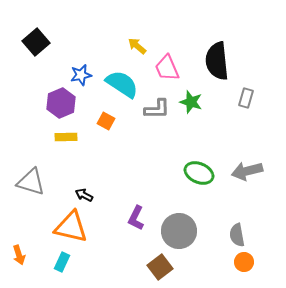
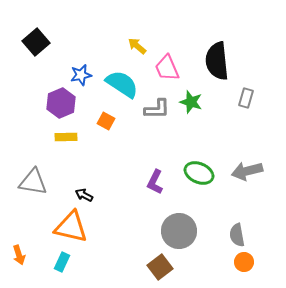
gray triangle: moved 2 px right; rotated 8 degrees counterclockwise
purple L-shape: moved 19 px right, 36 px up
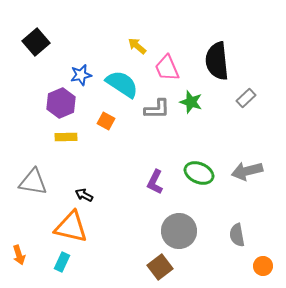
gray rectangle: rotated 30 degrees clockwise
orange circle: moved 19 px right, 4 px down
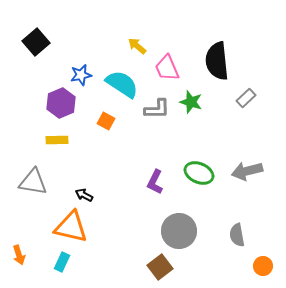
yellow rectangle: moved 9 px left, 3 px down
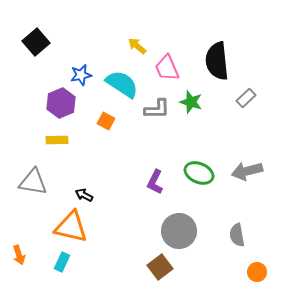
orange circle: moved 6 px left, 6 px down
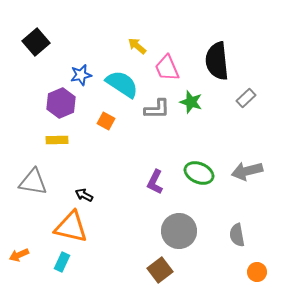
orange arrow: rotated 84 degrees clockwise
brown square: moved 3 px down
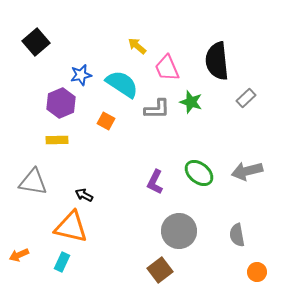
green ellipse: rotated 16 degrees clockwise
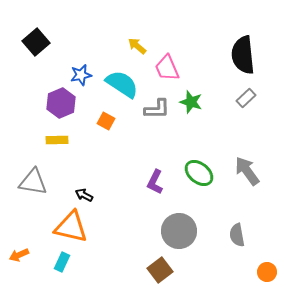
black semicircle: moved 26 px right, 6 px up
gray arrow: rotated 68 degrees clockwise
orange circle: moved 10 px right
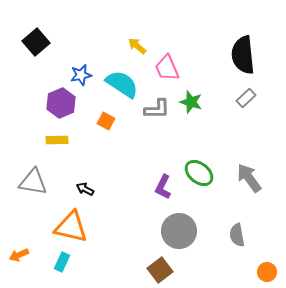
gray arrow: moved 2 px right, 7 px down
purple L-shape: moved 8 px right, 5 px down
black arrow: moved 1 px right, 6 px up
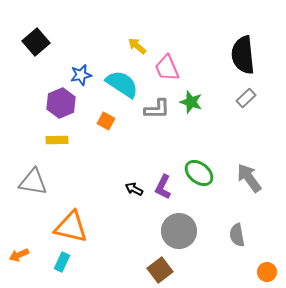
black arrow: moved 49 px right
